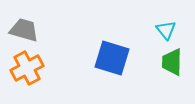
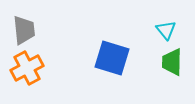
gray trapezoid: rotated 68 degrees clockwise
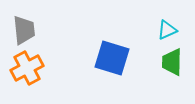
cyan triangle: moved 1 px right; rotated 45 degrees clockwise
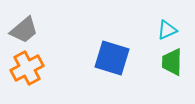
gray trapezoid: rotated 56 degrees clockwise
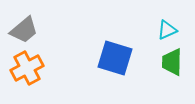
blue square: moved 3 px right
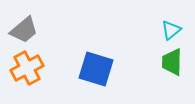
cyan triangle: moved 4 px right; rotated 15 degrees counterclockwise
blue square: moved 19 px left, 11 px down
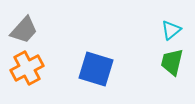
gray trapezoid: rotated 8 degrees counterclockwise
green trapezoid: rotated 12 degrees clockwise
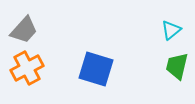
green trapezoid: moved 5 px right, 4 px down
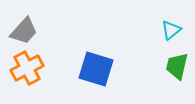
gray trapezoid: moved 1 px down
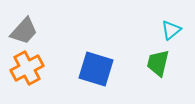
green trapezoid: moved 19 px left, 3 px up
